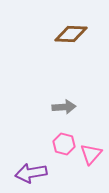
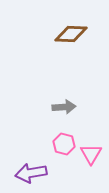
pink triangle: rotated 10 degrees counterclockwise
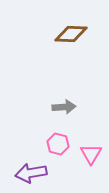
pink hexagon: moved 6 px left
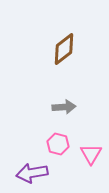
brown diamond: moved 7 px left, 15 px down; rotated 40 degrees counterclockwise
purple arrow: moved 1 px right
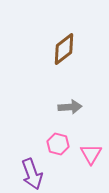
gray arrow: moved 6 px right
purple arrow: moved 1 px down; rotated 100 degrees counterclockwise
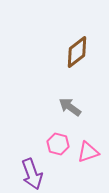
brown diamond: moved 13 px right, 3 px down
gray arrow: rotated 140 degrees counterclockwise
pink triangle: moved 3 px left, 2 px up; rotated 40 degrees clockwise
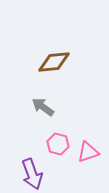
brown diamond: moved 23 px left, 10 px down; rotated 32 degrees clockwise
gray arrow: moved 27 px left
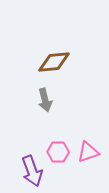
gray arrow: moved 2 px right, 7 px up; rotated 140 degrees counterclockwise
pink hexagon: moved 8 px down; rotated 15 degrees counterclockwise
purple arrow: moved 3 px up
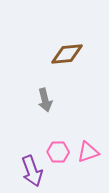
brown diamond: moved 13 px right, 8 px up
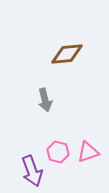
pink hexagon: rotated 15 degrees clockwise
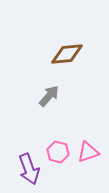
gray arrow: moved 4 px right, 4 px up; rotated 125 degrees counterclockwise
purple arrow: moved 3 px left, 2 px up
